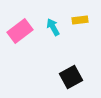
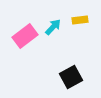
cyan arrow: rotated 72 degrees clockwise
pink rectangle: moved 5 px right, 5 px down
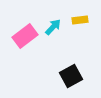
black square: moved 1 px up
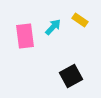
yellow rectangle: rotated 42 degrees clockwise
pink rectangle: rotated 60 degrees counterclockwise
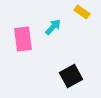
yellow rectangle: moved 2 px right, 8 px up
pink rectangle: moved 2 px left, 3 px down
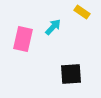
pink rectangle: rotated 20 degrees clockwise
black square: moved 2 px up; rotated 25 degrees clockwise
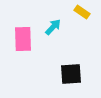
pink rectangle: rotated 15 degrees counterclockwise
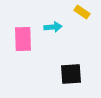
cyan arrow: rotated 42 degrees clockwise
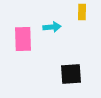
yellow rectangle: rotated 56 degrees clockwise
cyan arrow: moved 1 px left
